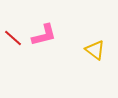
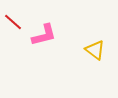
red line: moved 16 px up
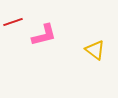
red line: rotated 60 degrees counterclockwise
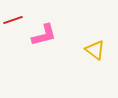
red line: moved 2 px up
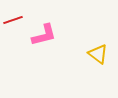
yellow triangle: moved 3 px right, 4 px down
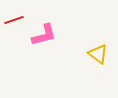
red line: moved 1 px right
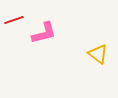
pink L-shape: moved 2 px up
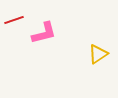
yellow triangle: rotated 50 degrees clockwise
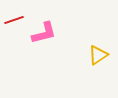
yellow triangle: moved 1 px down
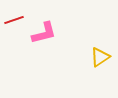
yellow triangle: moved 2 px right, 2 px down
